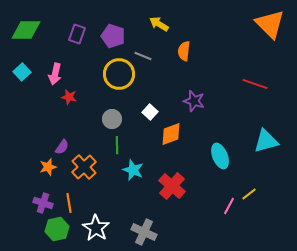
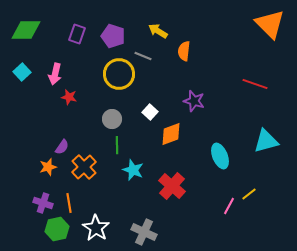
yellow arrow: moved 1 px left, 7 px down
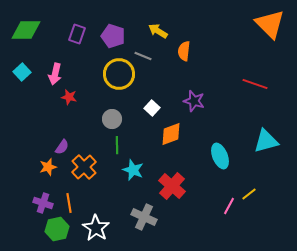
white square: moved 2 px right, 4 px up
gray cross: moved 15 px up
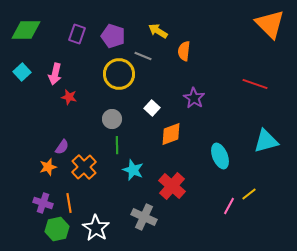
purple star: moved 3 px up; rotated 15 degrees clockwise
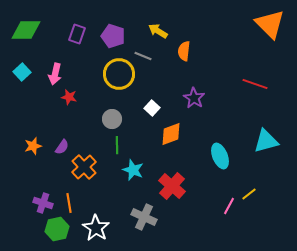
orange star: moved 15 px left, 21 px up
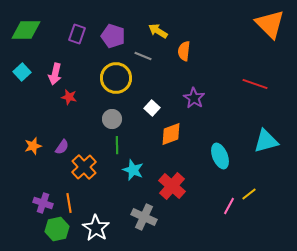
yellow circle: moved 3 px left, 4 px down
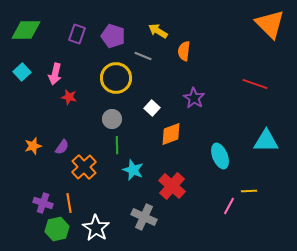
cyan triangle: rotated 16 degrees clockwise
yellow line: moved 3 px up; rotated 35 degrees clockwise
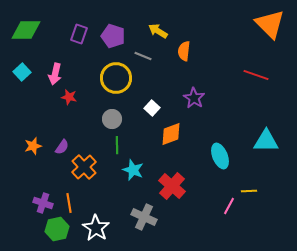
purple rectangle: moved 2 px right
red line: moved 1 px right, 9 px up
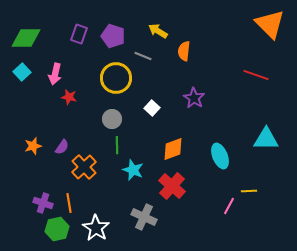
green diamond: moved 8 px down
orange diamond: moved 2 px right, 15 px down
cyan triangle: moved 2 px up
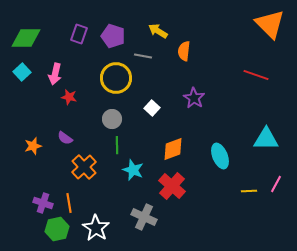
gray line: rotated 12 degrees counterclockwise
purple semicircle: moved 3 px right, 9 px up; rotated 91 degrees clockwise
pink line: moved 47 px right, 22 px up
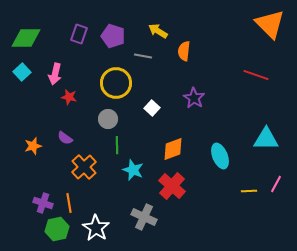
yellow circle: moved 5 px down
gray circle: moved 4 px left
